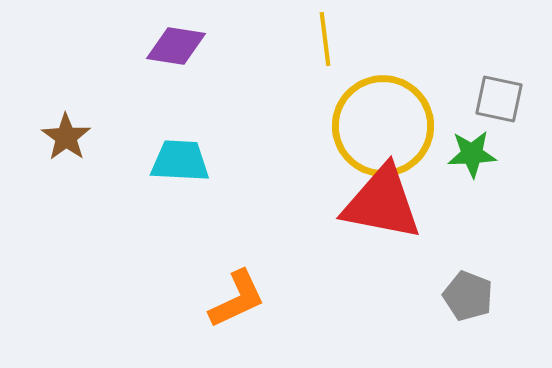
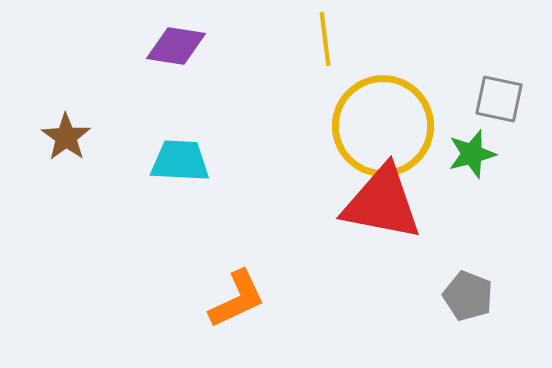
green star: rotated 12 degrees counterclockwise
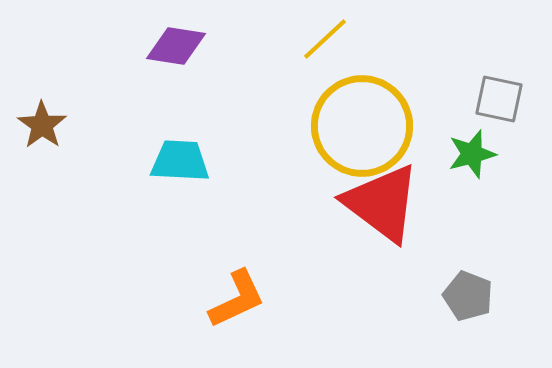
yellow line: rotated 54 degrees clockwise
yellow circle: moved 21 px left
brown star: moved 24 px left, 12 px up
red triangle: rotated 26 degrees clockwise
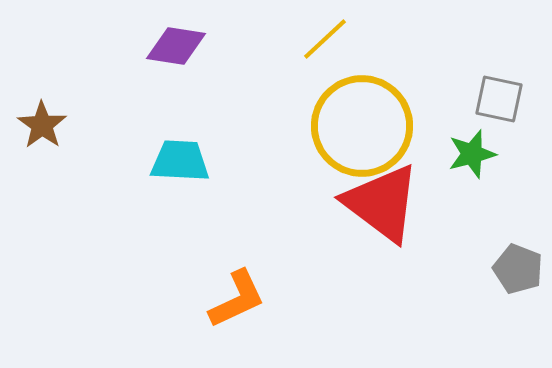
gray pentagon: moved 50 px right, 27 px up
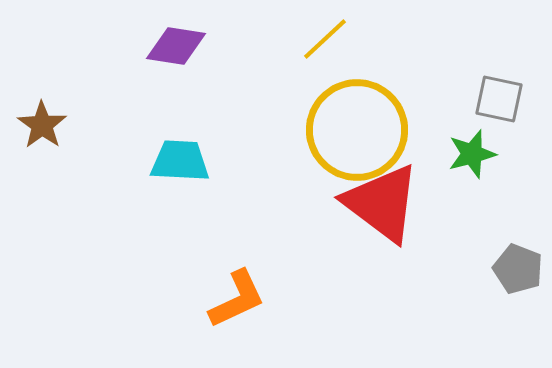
yellow circle: moved 5 px left, 4 px down
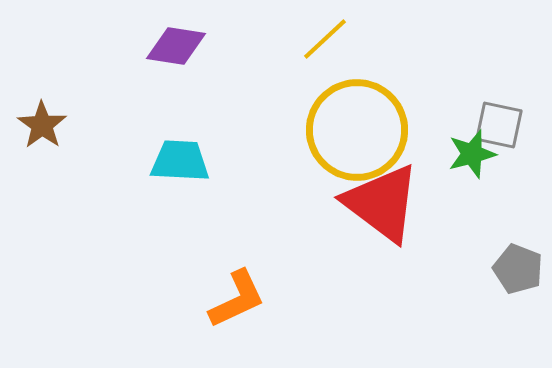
gray square: moved 26 px down
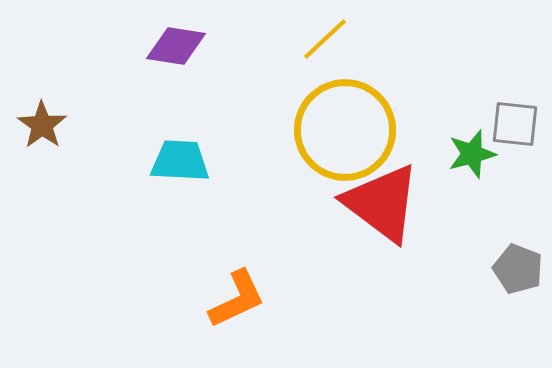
gray square: moved 16 px right, 1 px up; rotated 6 degrees counterclockwise
yellow circle: moved 12 px left
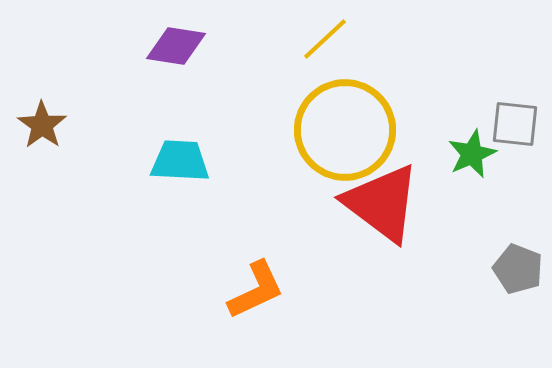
green star: rotated 9 degrees counterclockwise
orange L-shape: moved 19 px right, 9 px up
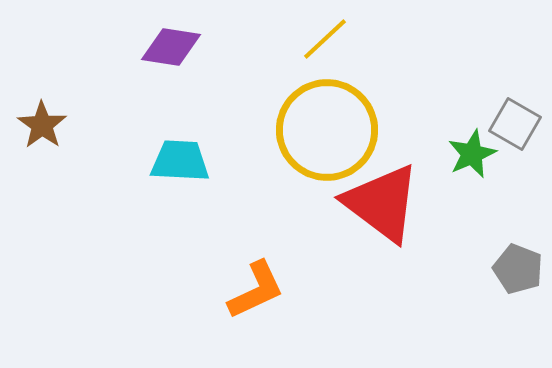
purple diamond: moved 5 px left, 1 px down
gray square: rotated 24 degrees clockwise
yellow circle: moved 18 px left
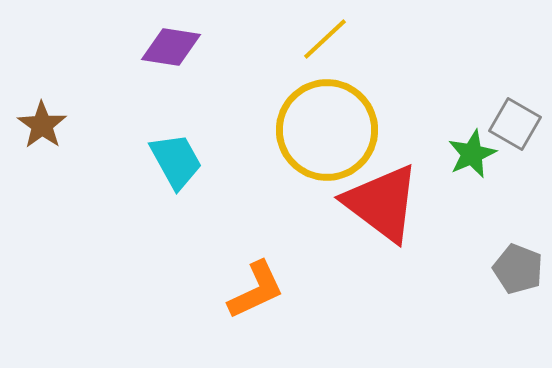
cyan trapezoid: moved 4 px left; rotated 58 degrees clockwise
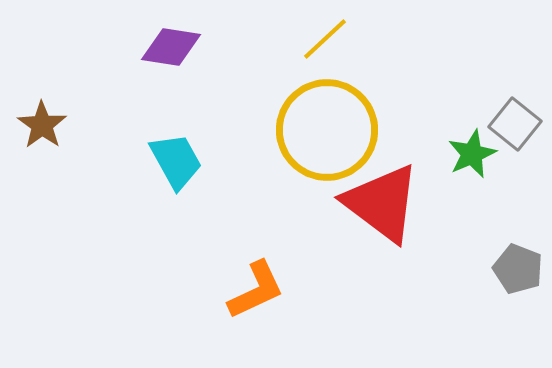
gray square: rotated 9 degrees clockwise
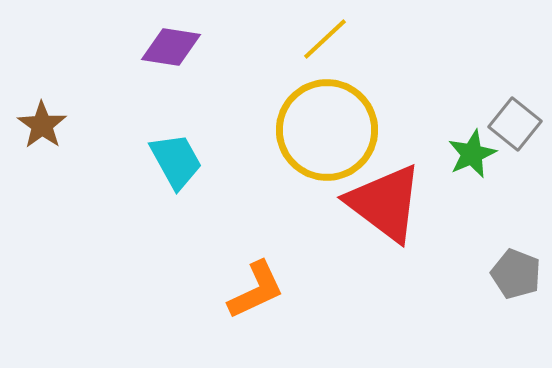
red triangle: moved 3 px right
gray pentagon: moved 2 px left, 5 px down
